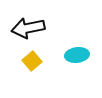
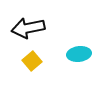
cyan ellipse: moved 2 px right, 1 px up
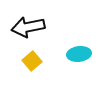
black arrow: moved 1 px up
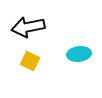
yellow square: moved 2 px left; rotated 24 degrees counterclockwise
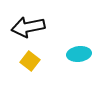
yellow square: rotated 12 degrees clockwise
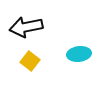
black arrow: moved 2 px left
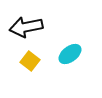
cyan ellipse: moved 9 px left; rotated 30 degrees counterclockwise
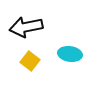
cyan ellipse: rotated 45 degrees clockwise
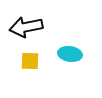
yellow square: rotated 36 degrees counterclockwise
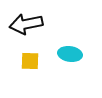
black arrow: moved 3 px up
